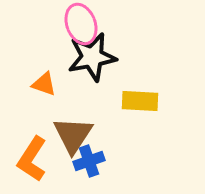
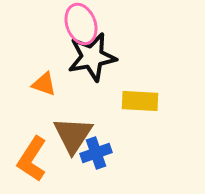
blue cross: moved 7 px right, 8 px up
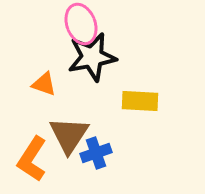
brown triangle: moved 4 px left
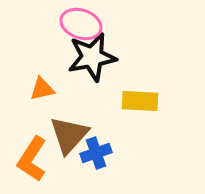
pink ellipse: rotated 51 degrees counterclockwise
orange triangle: moved 2 px left, 5 px down; rotated 32 degrees counterclockwise
brown triangle: rotated 9 degrees clockwise
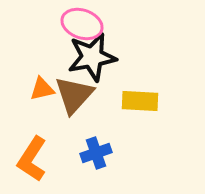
pink ellipse: moved 1 px right
brown triangle: moved 5 px right, 40 px up
